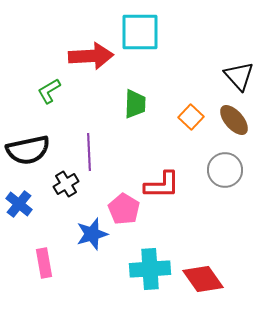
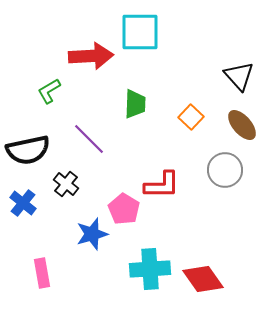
brown ellipse: moved 8 px right, 5 px down
purple line: moved 13 px up; rotated 42 degrees counterclockwise
black cross: rotated 20 degrees counterclockwise
blue cross: moved 4 px right, 1 px up
pink rectangle: moved 2 px left, 10 px down
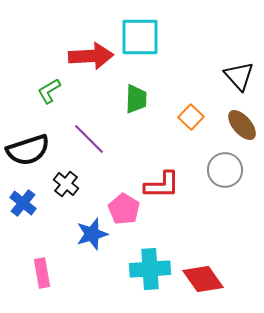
cyan square: moved 5 px down
green trapezoid: moved 1 px right, 5 px up
black semicircle: rotated 6 degrees counterclockwise
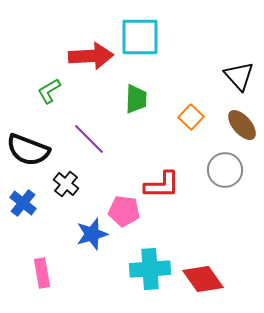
black semicircle: rotated 39 degrees clockwise
pink pentagon: moved 2 px down; rotated 24 degrees counterclockwise
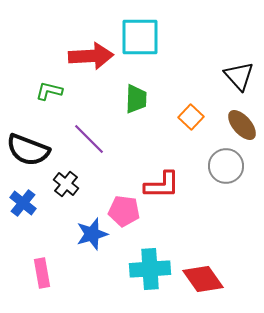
green L-shape: rotated 44 degrees clockwise
gray circle: moved 1 px right, 4 px up
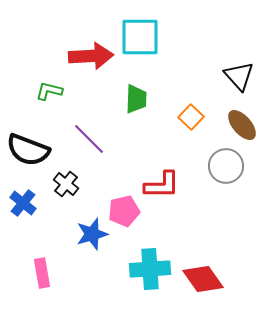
pink pentagon: rotated 20 degrees counterclockwise
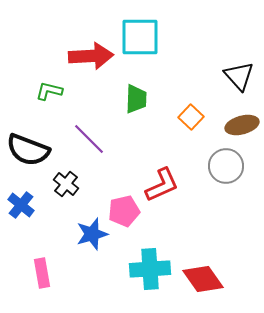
brown ellipse: rotated 64 degrees counterclockwise
red L-shape: rotated 24 degrees counterclockwise
blue cross: moved 2 px left, 2 px down
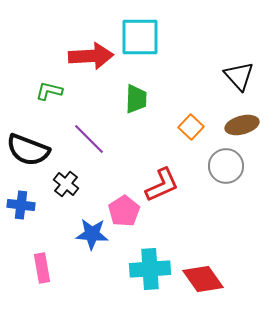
orange square: moved 10 px down
blue cross: rotated 32 degrees counterclockwise
pink pentagon: rotated 20 degrees counterclockwise
blue star: rotated 20 degrees clockwise
pink rectangle: moved 5 px up
